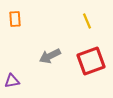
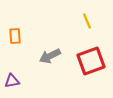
orange rectangle: moved 17 px down
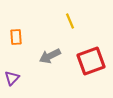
yellow line: moved 17 px left
orange rectangle: moved 1 px right, 1 px down
purple triangle: moved 3 px up; rotated 35 degrees counterclockwise
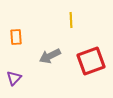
yellow line: moved 1 px right, 1 px up; rotated 21 degrees clockwise
purple triangle: moved 2 px right
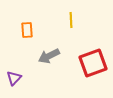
orange rectangle: moved 11 px right, 7 px up
gray arrow: moved 1 px left
red square: moved 2 px right, 2 px down
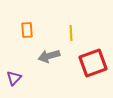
yellow line: moved 13 px down
gray arrow: rotated 10 degrees clockwise
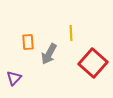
orange rectangle: moved 1 px right, 12 px down
gray arrow: moved 2 px up; rotated 45 degrees counterclockwise
red square: rotated 28 degrees counterclockwise
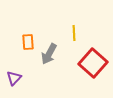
yellow line: moved 3 px right
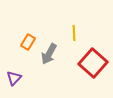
orange rectangle: rotated 35 degrees clockwise
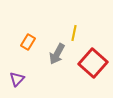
yellow line: rotated 14 degrees clockwise
gray arrow: moved 8 px right
purple triangle: moved 3 px right, 1 px down
